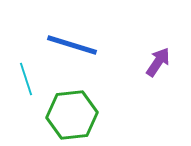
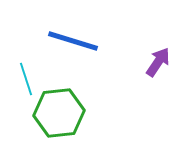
blue line: moved 1 px right, 4 px up
green hexagon: moved 13 px left, 2 px up
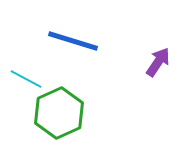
cyan line: rotated 44 degrees counterclockwise
green hexagon: rotated 18 degrees counterclockwise
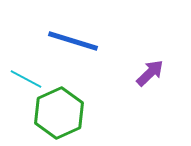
purple arrow: moved 8 px left, 11 px down; rotated 12 degrees clockwise
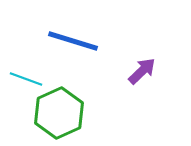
purple arrow: moved 8 px left, 2 px up
cyan line: rotated 8 degrees counterclockwise
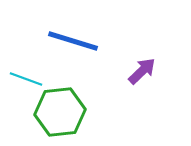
green hexagon: moved 1 px right, 1 px up; rotated 18 degrees clockwise
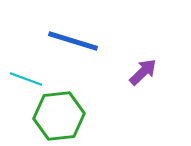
purple arrow: moved 1 px right, 1 px down
green hexagon: moved 1 px left, 4 px down
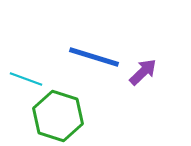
blue line: moved 21 px right, 16 px down
green hexagon: moved 1 px left; rotated 24 degrees clockwise
